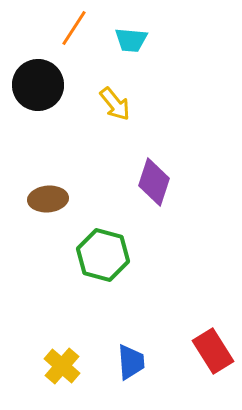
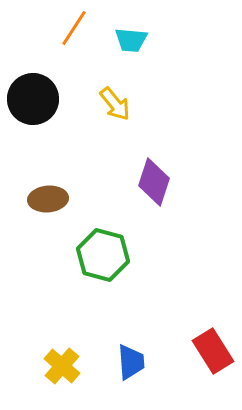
black circle: moved 5 px left, 14 px down
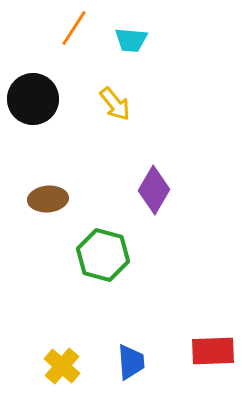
purple diamond: moved 8 px down; rotated 12 degrees clockwise
red rectangle: rotated 60 degrees counterclockwise
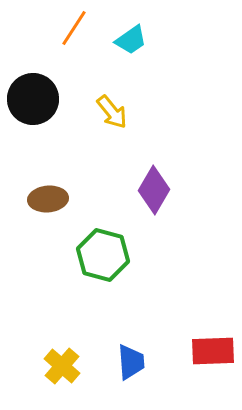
cyan trapezoid: rotated 40 degrees counterclockwise
yellow arrow: moved 3 px left, 8 px down
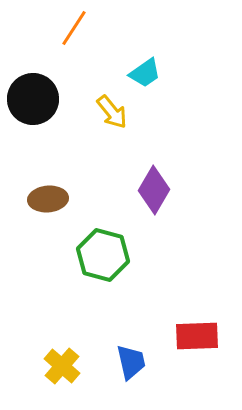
cyan trapezoid: moved 14 px right, 33 px down
red rectangle: moved 16 px left, 15 px up
blue trapezoid: rotated 9 degrees counterclockwise
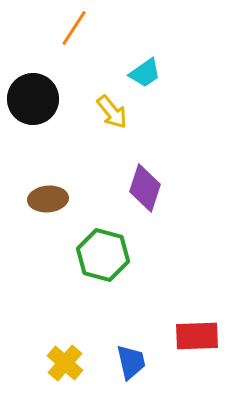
purple diamond: moved 9 px left, 2 px up; rotated 12 degrees counterclockwise
yellow cross: moved 3 px right, 3 px up
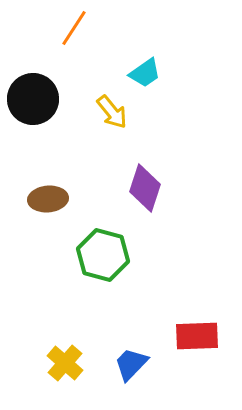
blue trapezoid: moved 2 px down; rotated 123 degrees counterclockwise
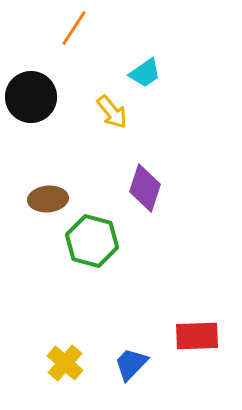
black circle: moved 2 px left, 2 px up
green hexagon: moved 11 px left, 14 px up
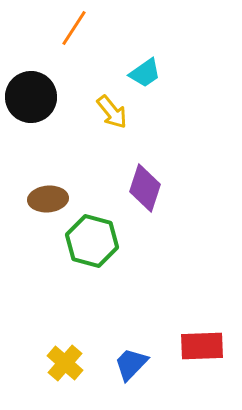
red rectangle: moved 5 px right, 10 px down
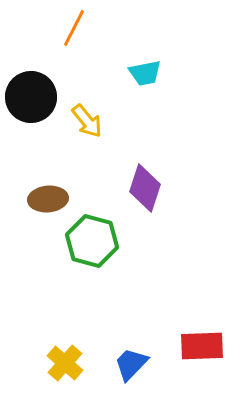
orange line: rotated 6 degrees counterclockwise
cyan trapezoid: rotated 24 degrees clockwise
yellow arrow: moved 25 px left, 9 px down
